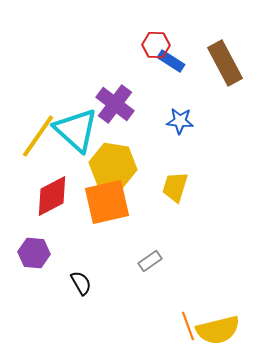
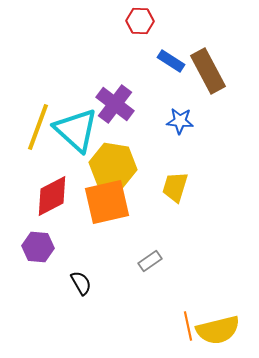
red hexagon: moved 16 px left, 24 px up
brown rectangle: moved 17 px left, 8 px down
yellow line: moved 9 px up; rotated 15 degrees counterclockwise
purple hexagon: moved 4 px right, 6 px up
orange line: rotated 8 degrees clockwise
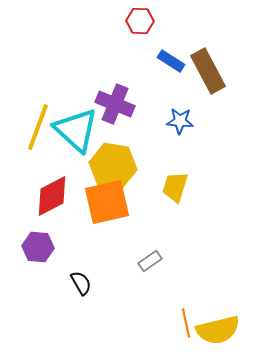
purple cross: rotated 15 degrees counterclockwise
orange line: moved 2 px left, 3 px up
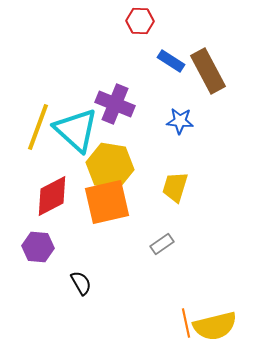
yellow hexagon: moved 3 px left
gray rectangle: moved 12 px right, 17 px up
yellow semicircle: moved 3 px left, 4 px up
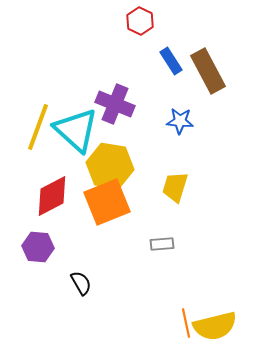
red hexagon: rotated 24 degrees clockwise
blue rectangle: rotated 24 degrees clockwise
orange square: rotated 9 degrees counterclockwise
gray rectangle: rotated 30 degrees clockwise
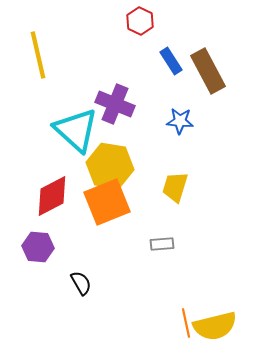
yellow line: moved 72 px up; rotated 33 degrees counterclockwise
